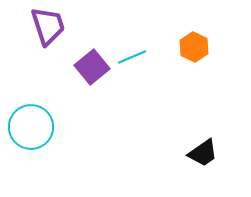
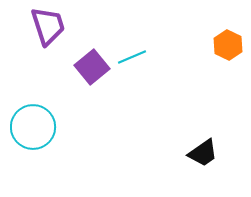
orange hexagon: moved 34 px right, 2 px up
cyan circle: moved 2 px right
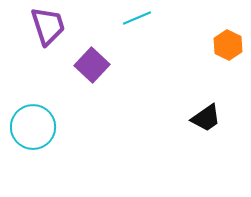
cyan line: moved 5 px right, 39 px up
purple square: moved 2 px up; rotated 8 degrees counterclockwise
black trapezoid: moved 3 px right, 35 px up
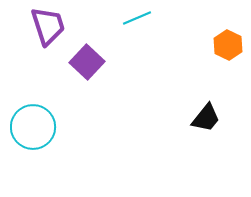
purple square: moved 5 px left, 3 px up
black trapezoid: rotated 16 degrees counterclockwise
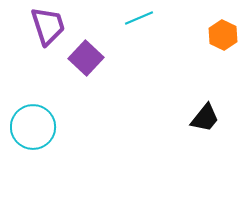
cyan line: moved 2 px right
orange hexagon: moved 5 px left, 10 px up
purple square: moved 1 px left, 4 px up
black trapezoid: moved 1 px left
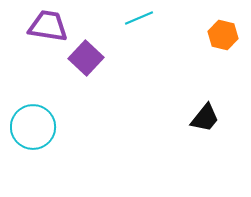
purple trapezoid: rotated 63 degrees counterclockwise
orange hexagon: rotated 12 degrees counterclockwise
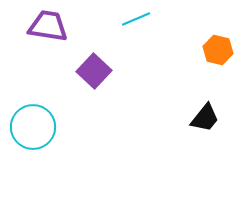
cyan line: moved 3 px left, 1 px down
orange hexagon: moved 5 px left, 15 px down
purple square: moved 8 px right, 13 px down
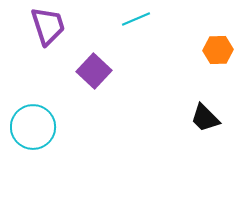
purple trapezoid: rotated 63 degrees clockwise
orange hexagon: rotated 16 degrees counterclockwise
black trapezoid: rotated 96 degrees clockwise
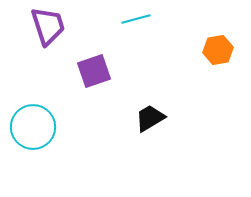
cyan line: rotated 8 degrees clockwise
orange hexagon: rotated 8 degrees counterclockwise
purple square: rotated 28 degrees clockwise
black trapezoid: moved 55 px left; rotated 104 degrees clockwise
